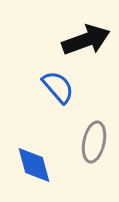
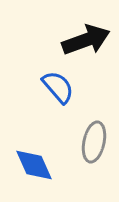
blue diamond: rotated 9 degrees counterclockwise
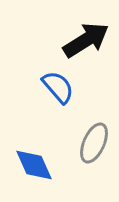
black arrow: rotated 12 degrees counterclockwise
gray ellipse: moved 1 px down; rotated 12 degrees clockwise
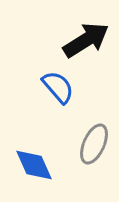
gray ellipse: moved 1 px down
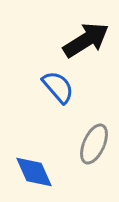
blue diamond: moved 7 px down
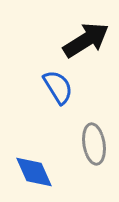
blue semicircle: rotated 9 degrees clockwise
gray ellipse: rotated 33 degrees counterclockwise
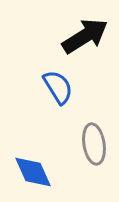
black arrow: moved 1 px left, 4 px up
blue diamond: moved 1 px left
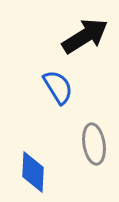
blue diamond: rotated 27 degrees clockwise
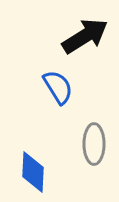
gray ellipse: rotated 9 degrees clockwise
